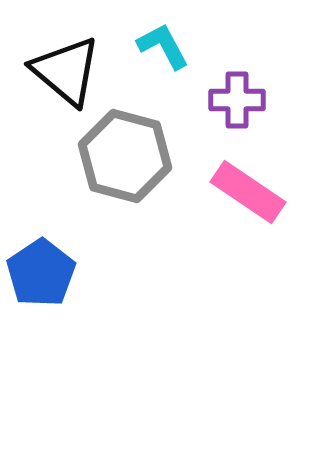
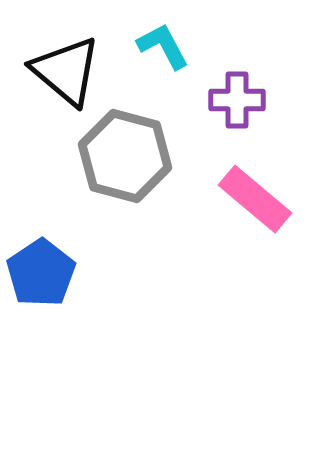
pink rectangle: moved 7 px right, 7 px down; rotated 6 degrees clockwise
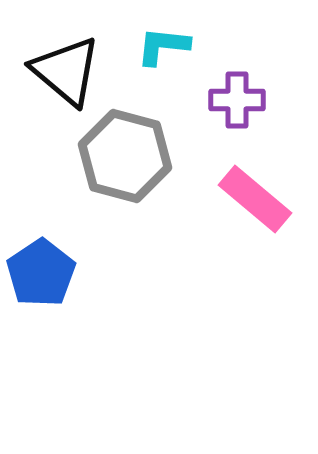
cyan L-shape: rotated 56 degrees counterclockwise
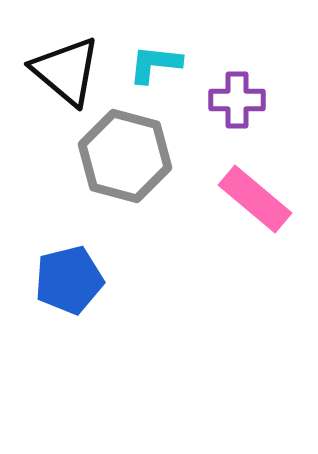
cyan L-shape: moved 8 px left, 18 px down
blue pentagon: moved 28 px right, 7 px down; rotated 20 degrees clockwise
